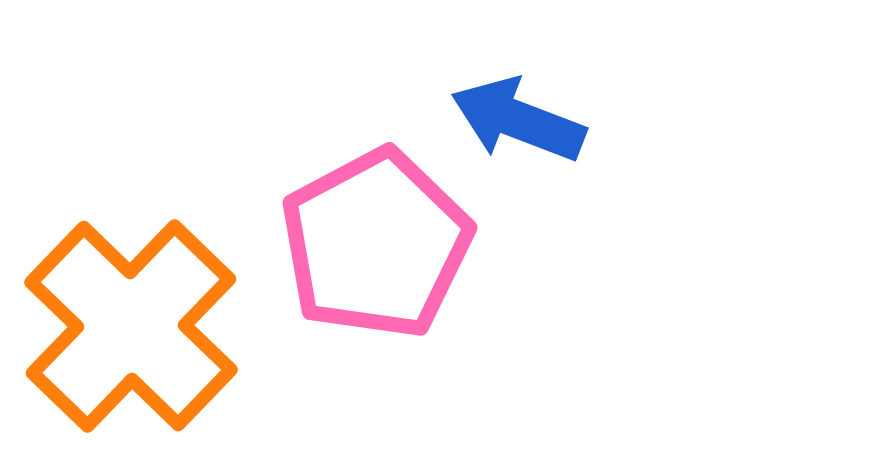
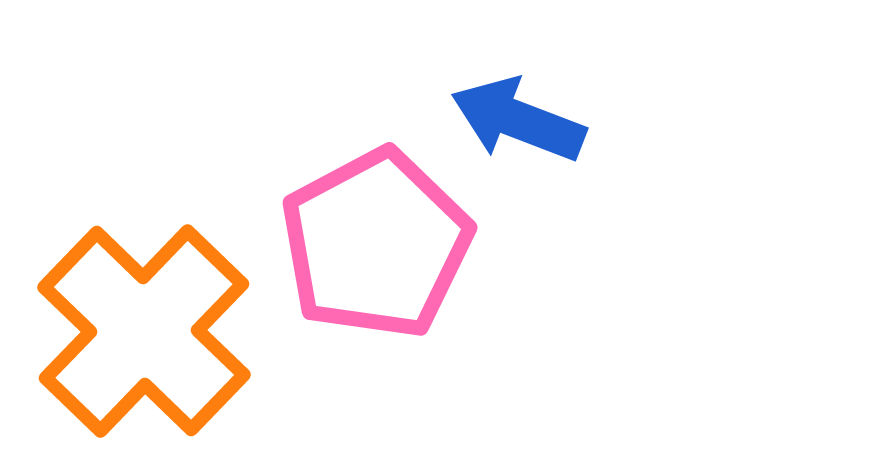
orange cross: moved 13 px right, 5 px down
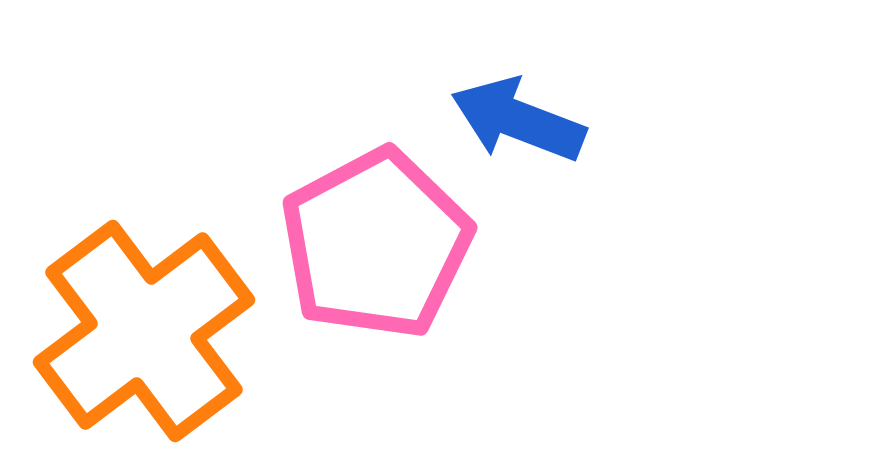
orange cross: rotated 9 degrees clockwise
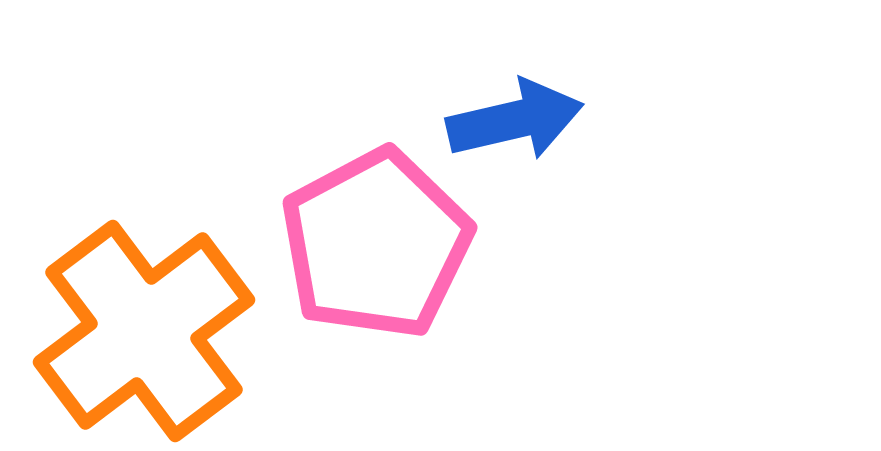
blue arrow: moved 3 px left; rotated 146 degrees clockwise
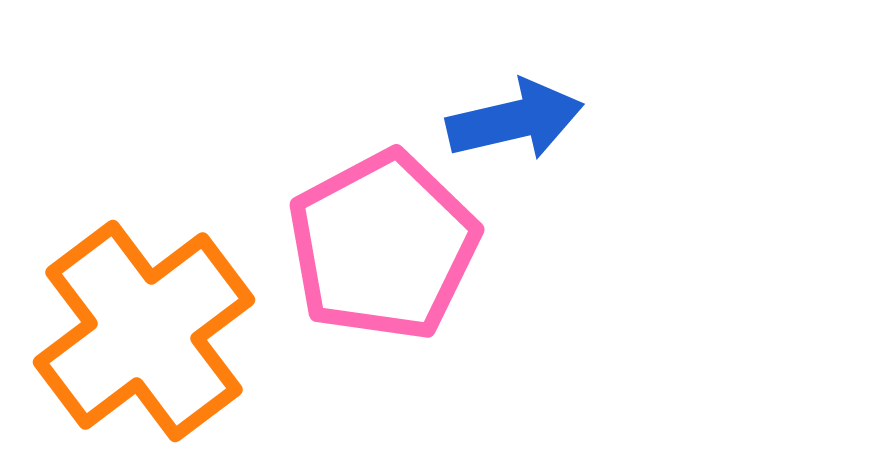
pink pentagon: moved 7 px right, 2 px down
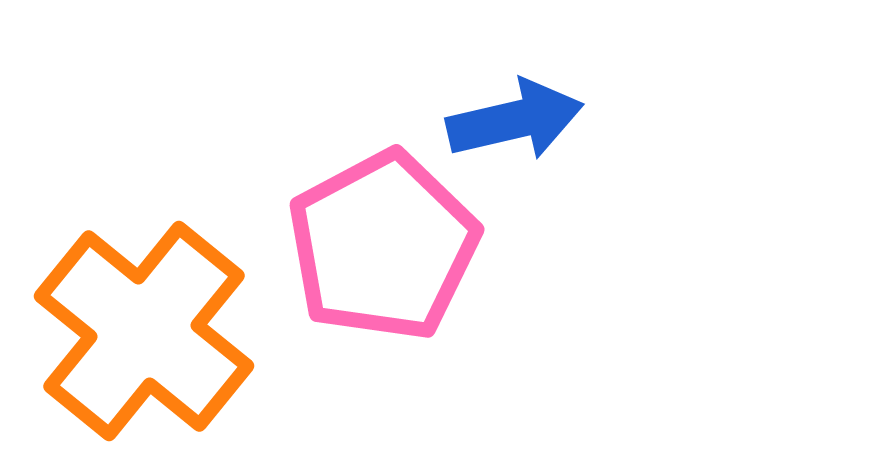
orange cross: rotated 14 degrees counterclockwise
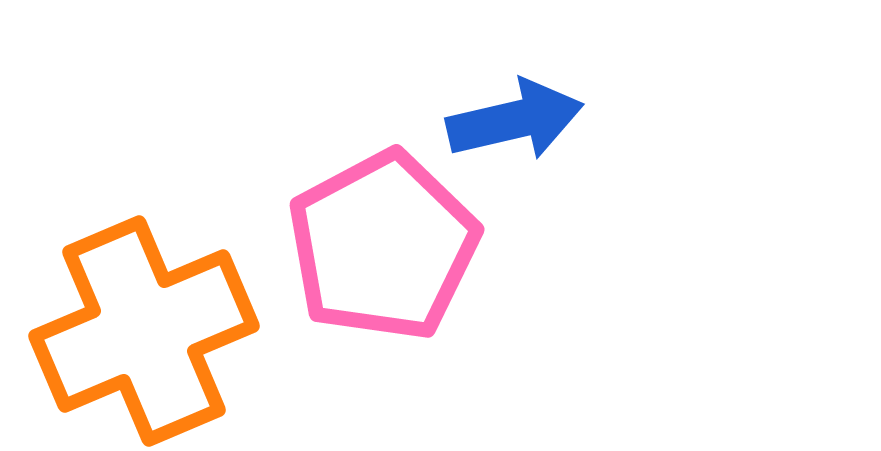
orange cross: rotated 28 degrees clockwise
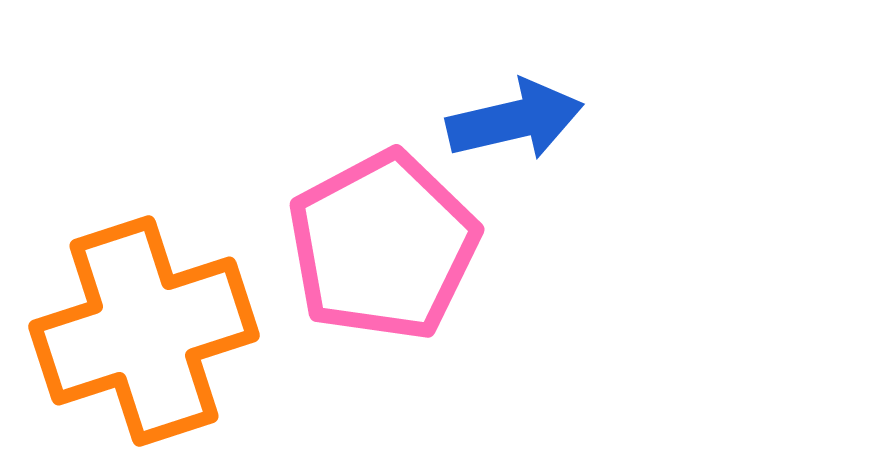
orange cross: rotated 5 degrees clockwise
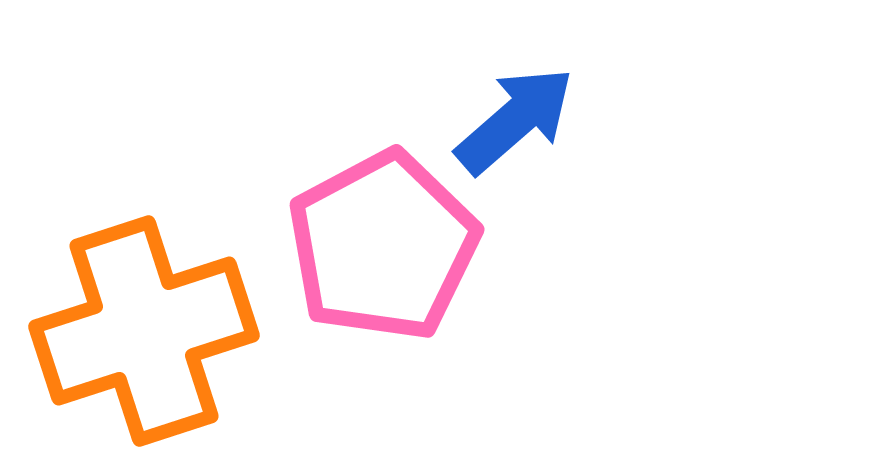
blue arrow: rotated 28 degrees counterclockwise
